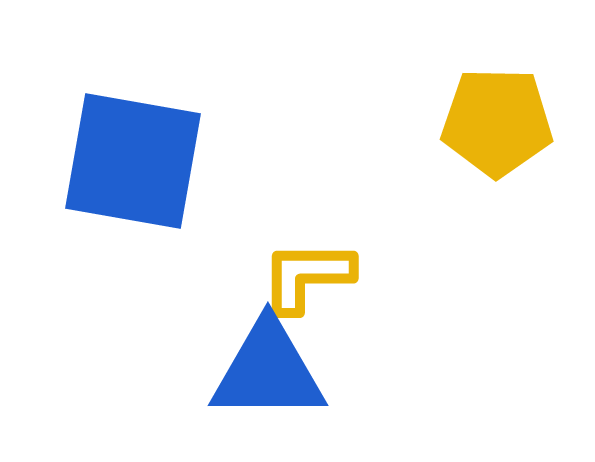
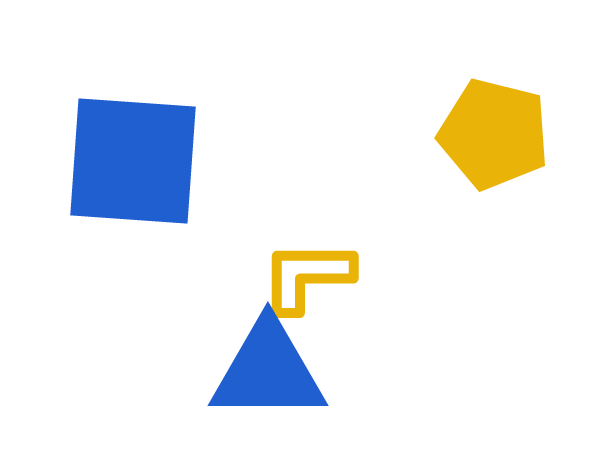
yellow pentagon: moved 3 px left, 12 px down; rotated 13 degrees clockwise
blue square: rotated 6 degrees counterclockwise
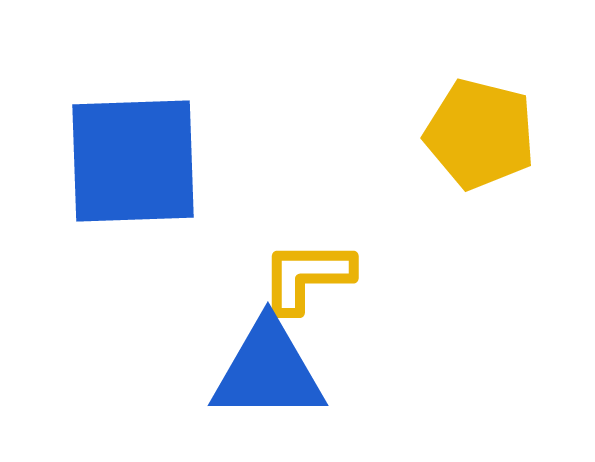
yellow pentagon: moved 14 px left
blue square: rotated 6 degrees counterclockwise
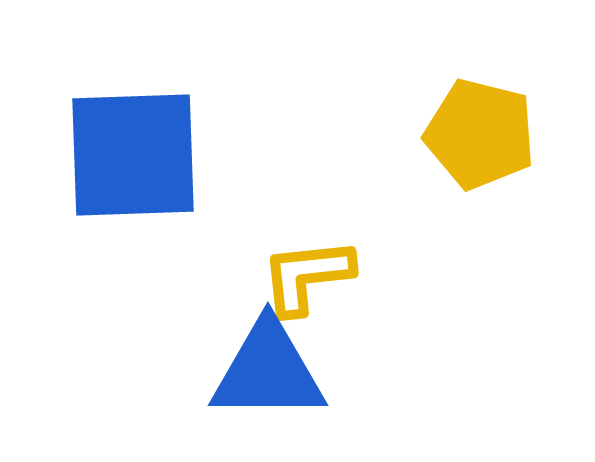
blue square: moved 6 px up
yellow L-shape: rotated 6 degrees counterclockwise
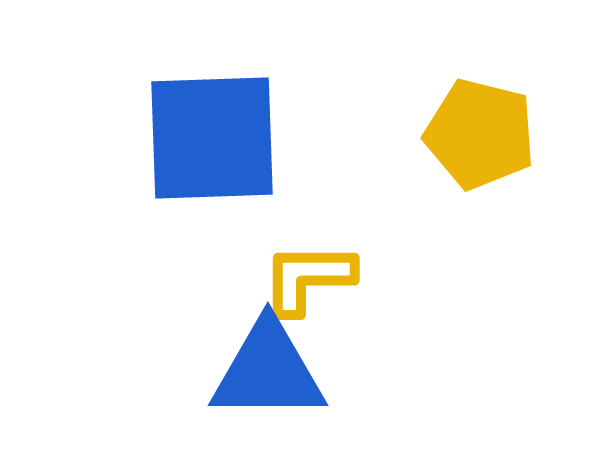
blue square: moved 79 px right, 17 px up
yellow L-shape: moved 1 px right, 2 px down; rotated 6 degrees clockwise
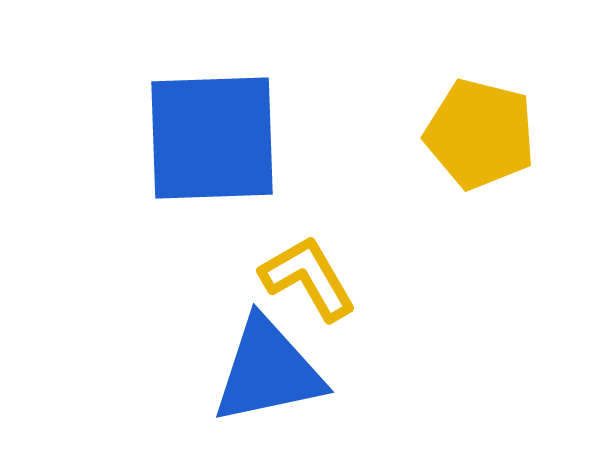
yellow L-shape: rotated 60 degrees clockwise
blue triangle: rotated 12 degrees counterclockwise
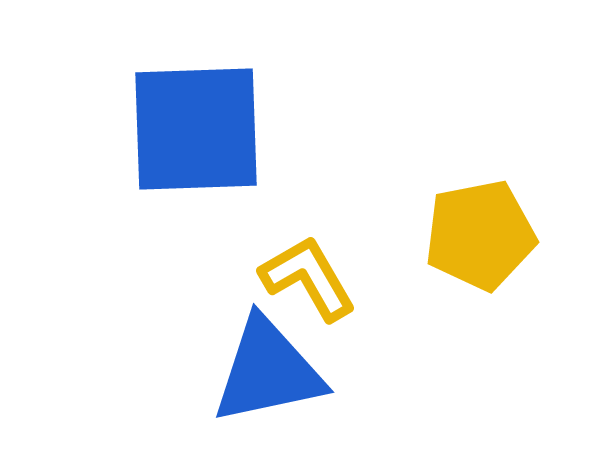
yellow pentagon: moved 101 px down; rotated 25 degrees counterclockwise
blue square: moved 16 px left, 9 px up
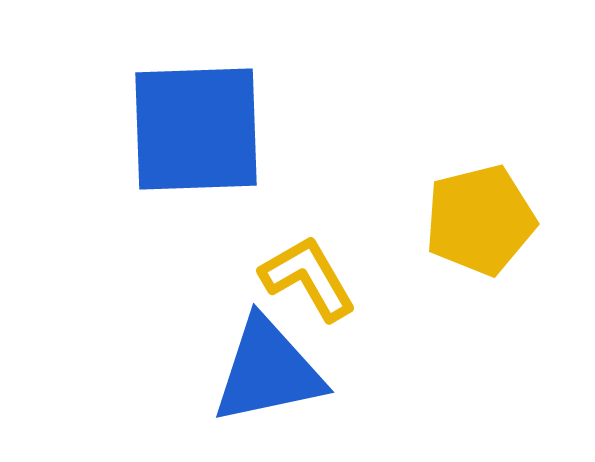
yellow pentagon: moved 15 px up; rotated 3 degrees counterclockwise
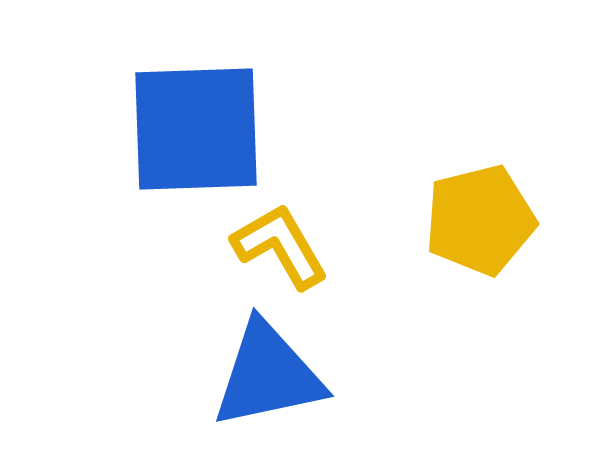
yellow L-shape: moved 28 px left, 32 px up
blue triangle: moved 4 px down
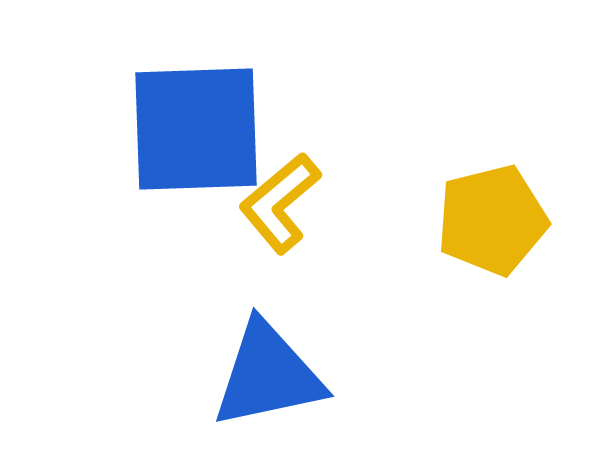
yellow pentagon: moved 12 px right
yellow L-shape: moved 43 px up; rotated 100 degrees counterclockwise
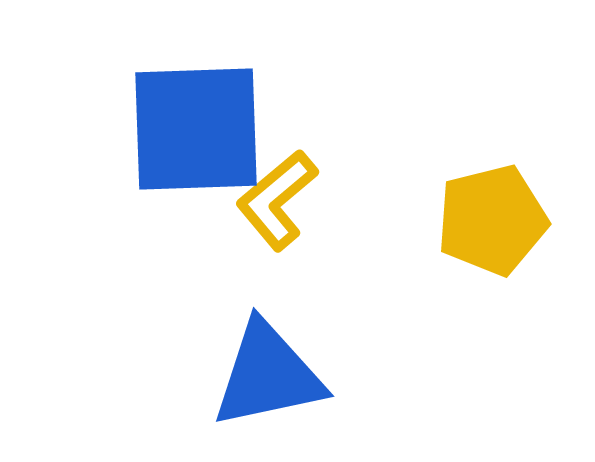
yellow L-shape: moved 3 px left, 3 px up
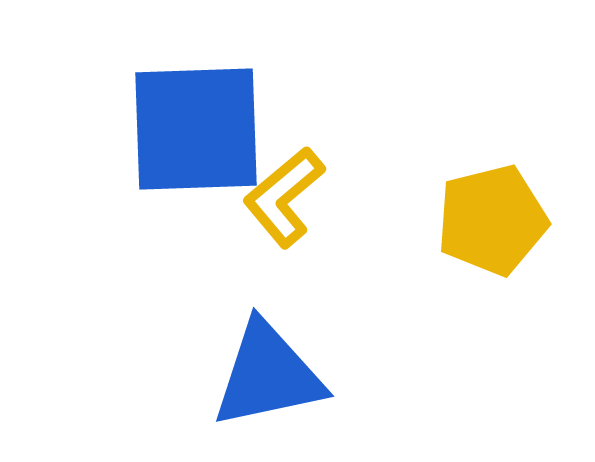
yellow L-shape: moved 7 px right, 3 px up
